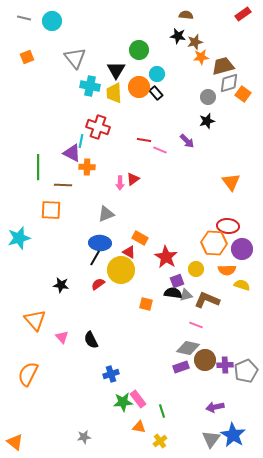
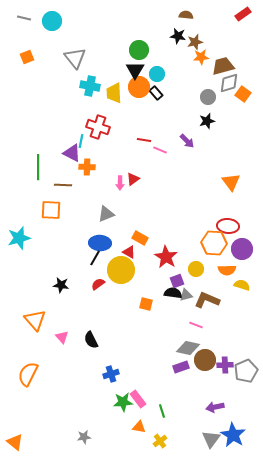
black triangle at (116, 70): moved 19 px right
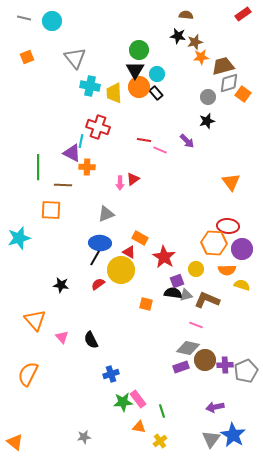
red star at (166, 257): moved 2 px left
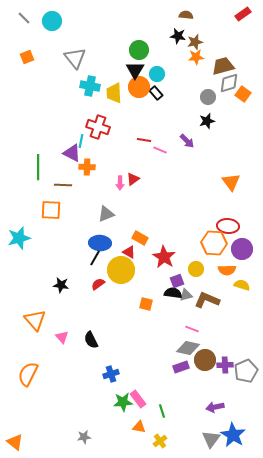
gray line at (24, 18): rotated 32 degrees clockwise
orange star at (201, 57): moved 5 px left
pink line at (196, 325): moved 4 px left, 4 px down
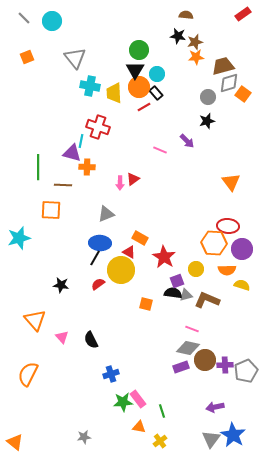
red line at (144, 140): moved 33 px up; rotated 40 degrees counterclockwise
purple triangle at (72, 153): rotated 12 degrees counterclockwise
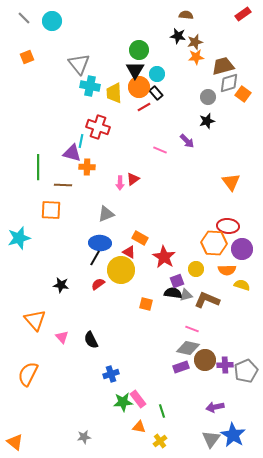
gray triangle at (75, 58): moved 4 px right, 6 px down
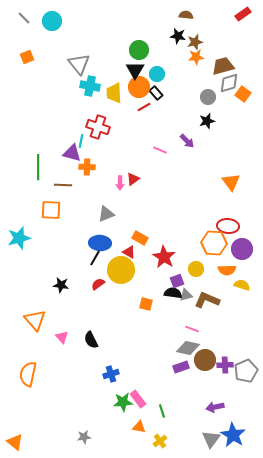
orange semicircle at (28, 374): rotated 15 degrees counterclockwise
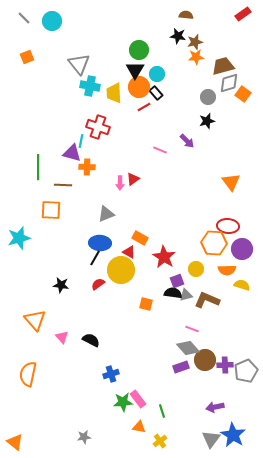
black semicircle at (91, 340): rotated 144 degrees clockwise
gray diamond at (188, 348): rotated 35 degrees clockwise
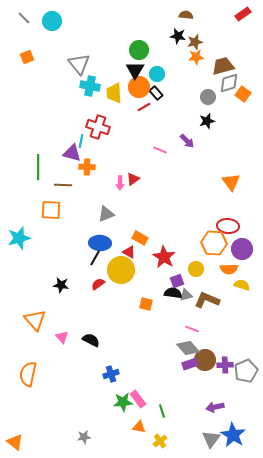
orange semicircle at (227, 270): moved 2 px right, 1 px up
purple rectangle at (181, 367): moved 9 px right, 3 px up
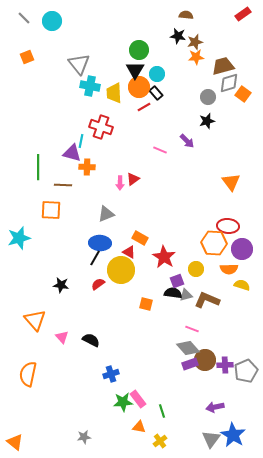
red cross at (98, 127): moved 3 px right
